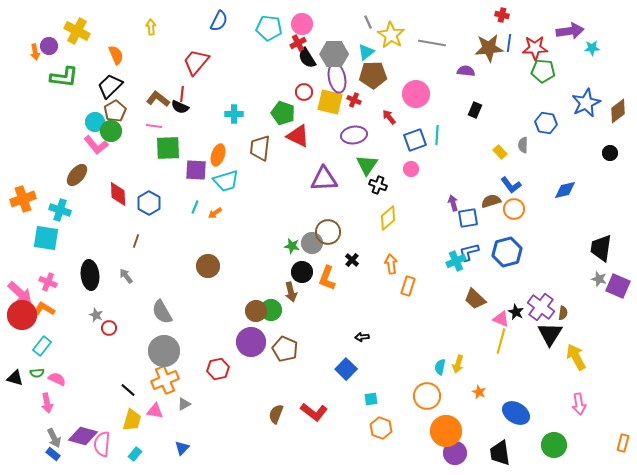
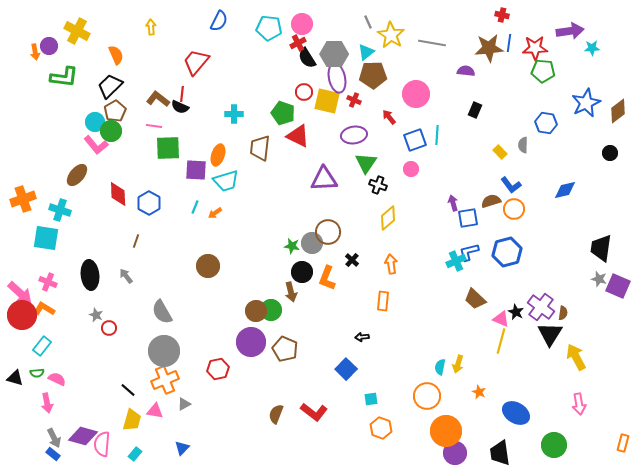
yellow square at (330, 102): moved 3 px left, 1 px up
green triangle at (367, 165): moved 1 px left, 2 px up
orange rectangle at (408, 286): moved 25 px left, 15 px down; rotated 12 degrees counterclockwise
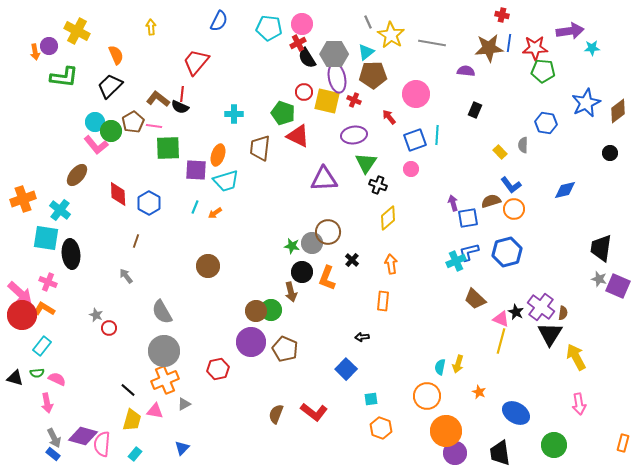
brown pentagon at (115, 111): moved 18 px right, 11 px down
cyan cross at (60, 210): rotated 20 degrees clockwise
black ellipse at (90, 275): moved 19 px left, 21 px up
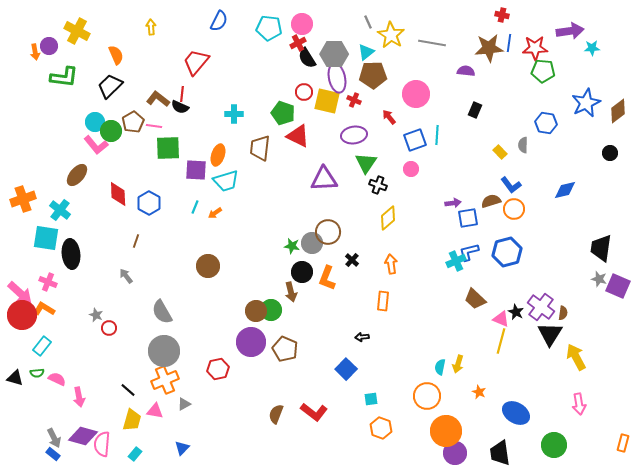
purple arrow at (453, 203): rotated 98 degrees clockwise
pink arrow at (47, 403): moved 32 px right, 6 px up
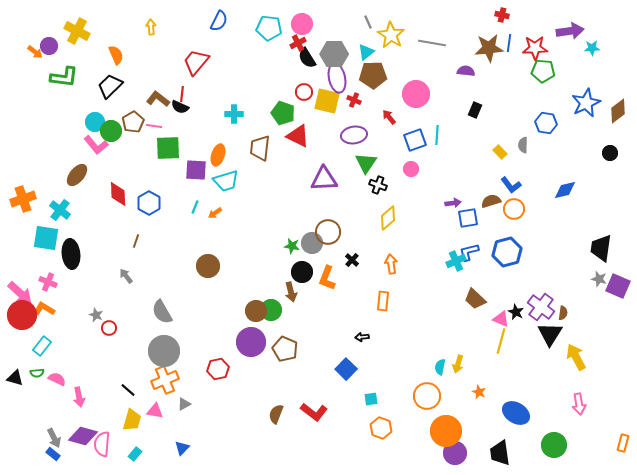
orange arrow at (35, 52): rotated 42 degrees counterclockwise
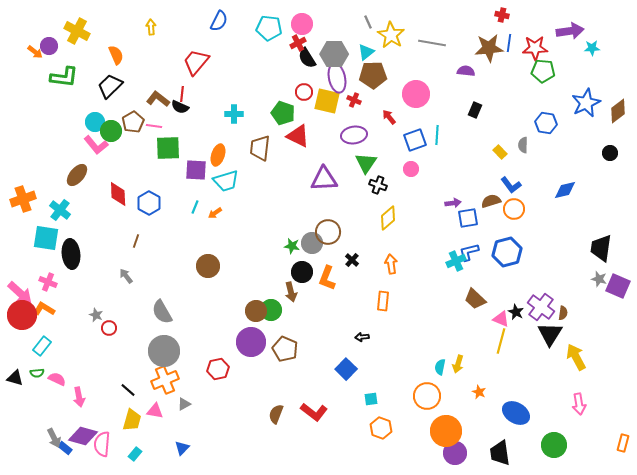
blue rectangle at (53, 454): moved 12 px right, 6 px up
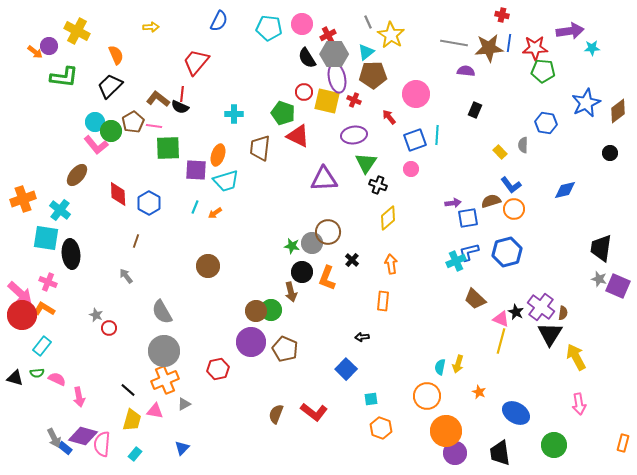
yellow arrow at (151, 27): rotated 91 degrees clockwise
red cross at (298, 43): moved 30 px right, 8 px up
gray line at (432, 43): moved 22 px right
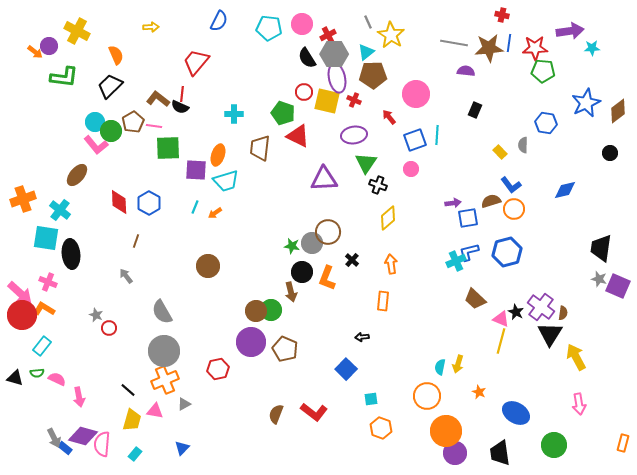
red diamond at (118, 194): moved 1 px right, 8 px down
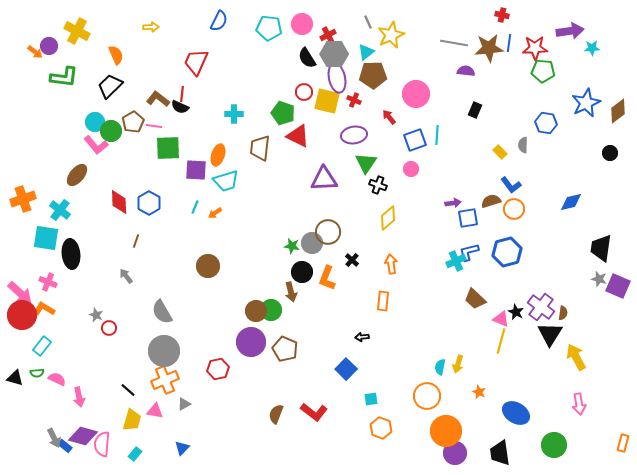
yellow star at (391, 35): rotated 16 degrees clockwise
red trapezoid at (196, 62): rotated 16 degrees counterclockwise
blue diamond at (565, 190): moved 6 px right, 12 px down
blue rectangle at (65, 448): moved 2 px up
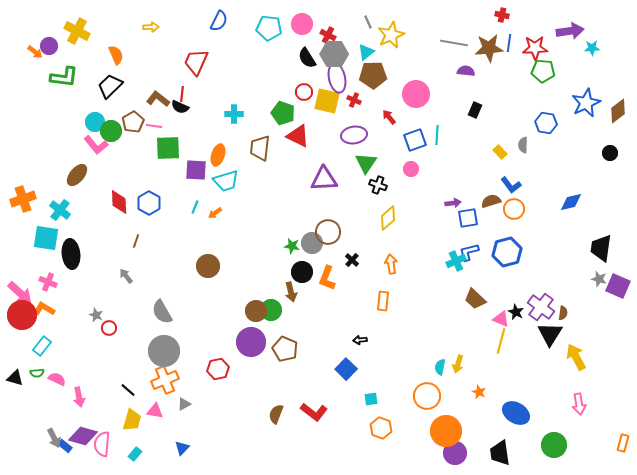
red cross at (328, 35): rotated 35 degrees counterclockwise
black arrow at (362, 337): moved 2 px left, 3 px down
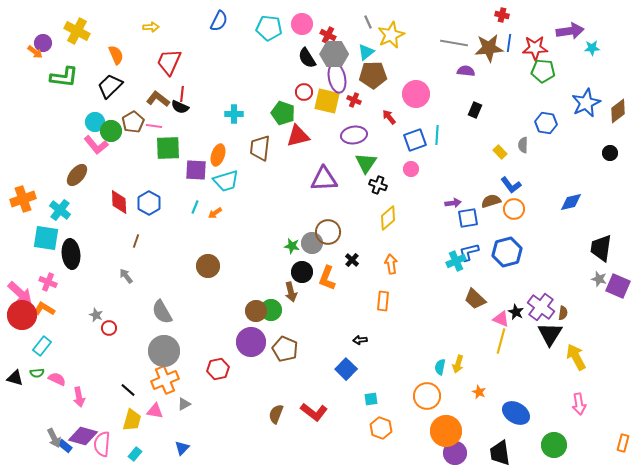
purple circle at (49, 46): moved 6 px left, 3 px up
red trapezoid at (196, 62): moved 27 px left
red triangle at (298, 136): rotated 40 degrees counterclockwise
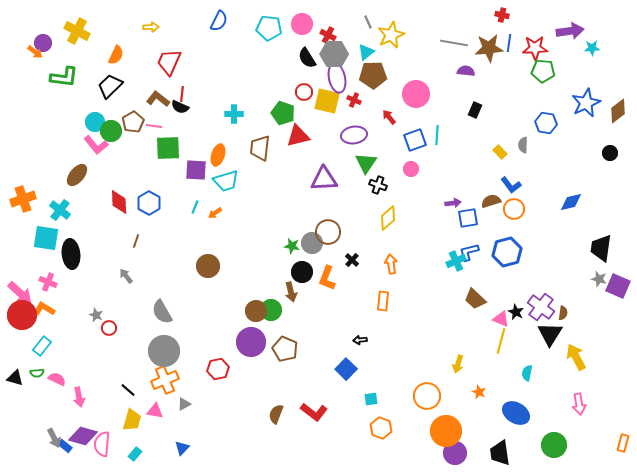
orange semicircle at (116, 55): rotated 48 degrees clockwise
cyan semicircle at (440, 367): moved 87 px right, 6 px down
